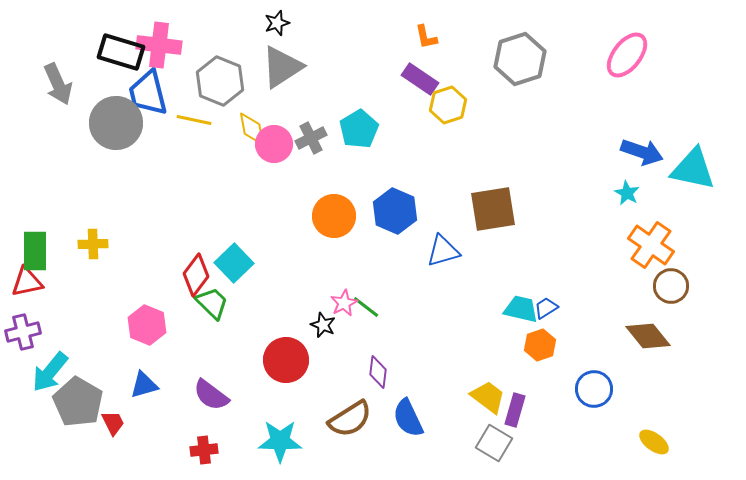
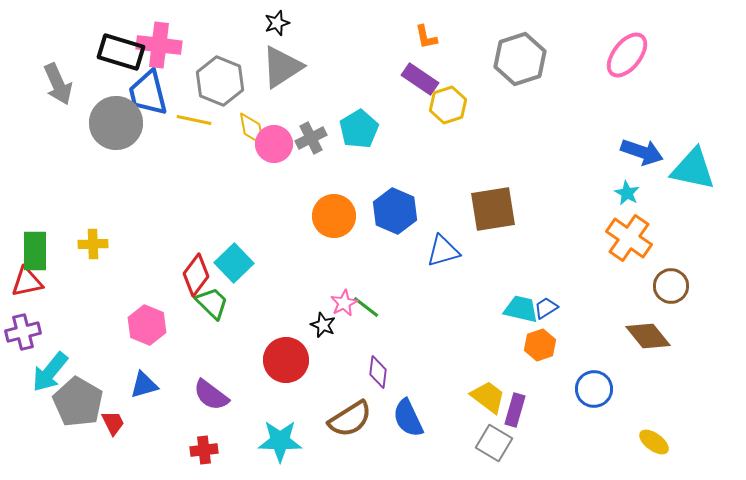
orange cross at (651, 245): moved 22 px left, 7 px up
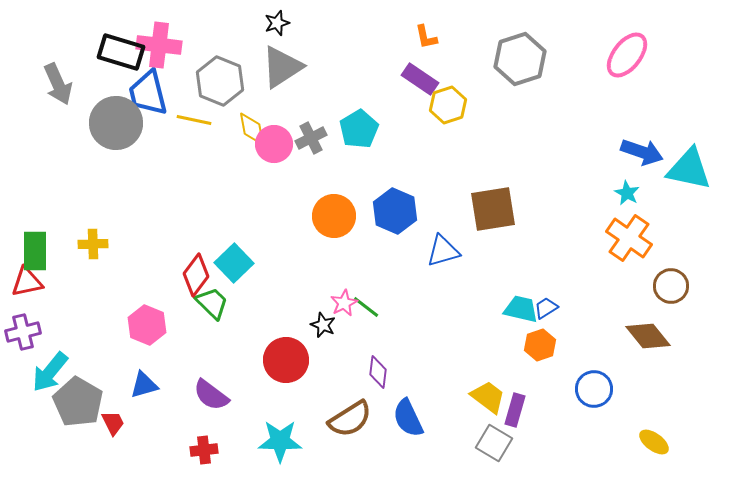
cyan triangle at (693, 169): moved 4 px left
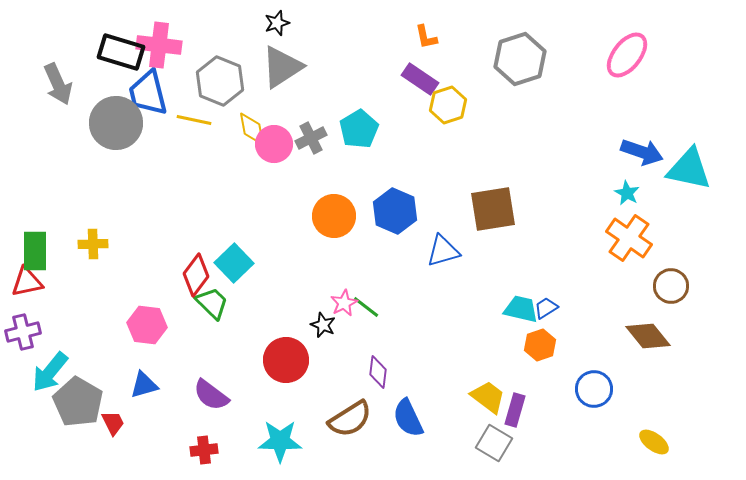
pink hexagon at (147, 325): rotated 15 degrees counterclockwise
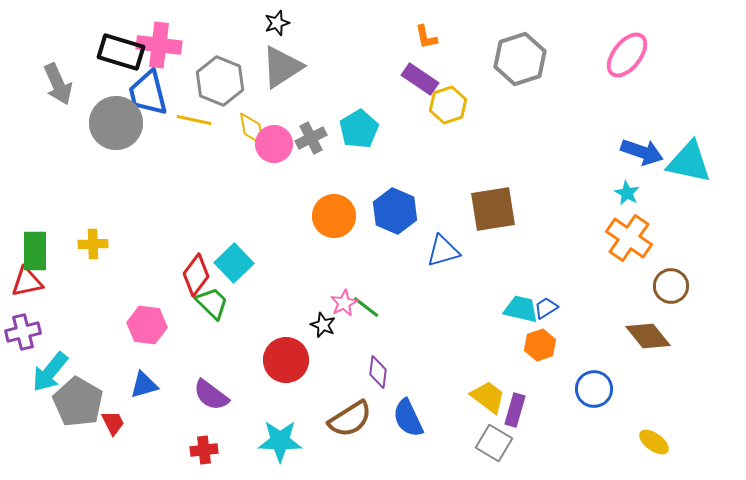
cyan triangle at (689, 169): moved 7 px up
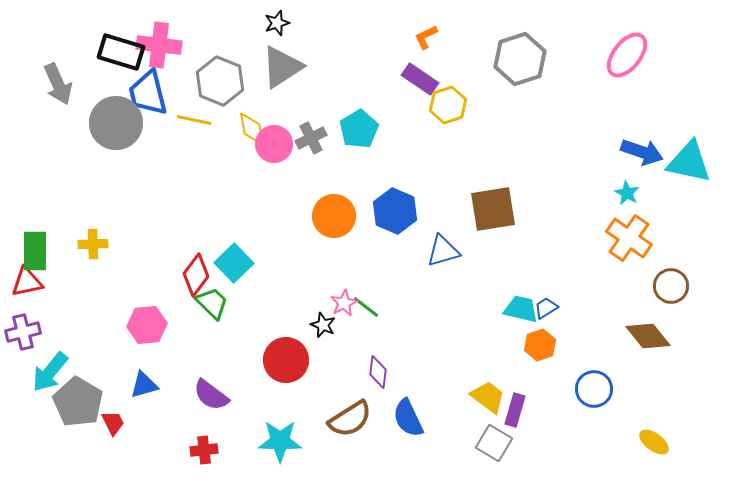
orange L-shape at (426, 37): rotated 76 degrees clockwise
pink hexagon at (147, 325): rotated 12 degrees counterclockwise
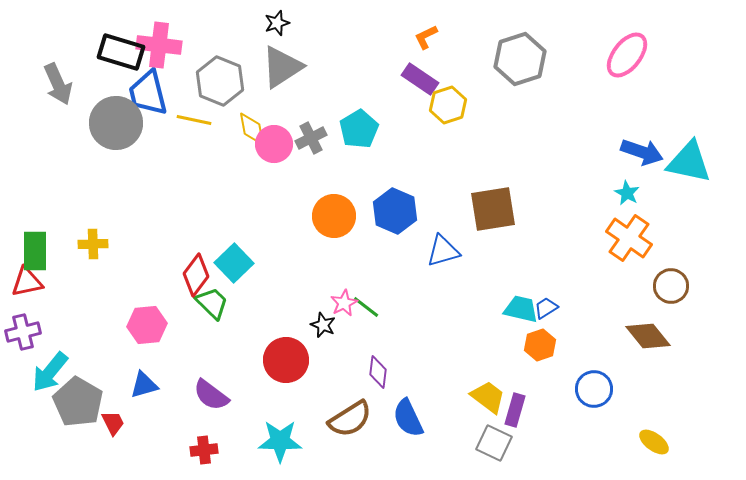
gray square at (494, 443): rotated 6 degrees counterclockwise
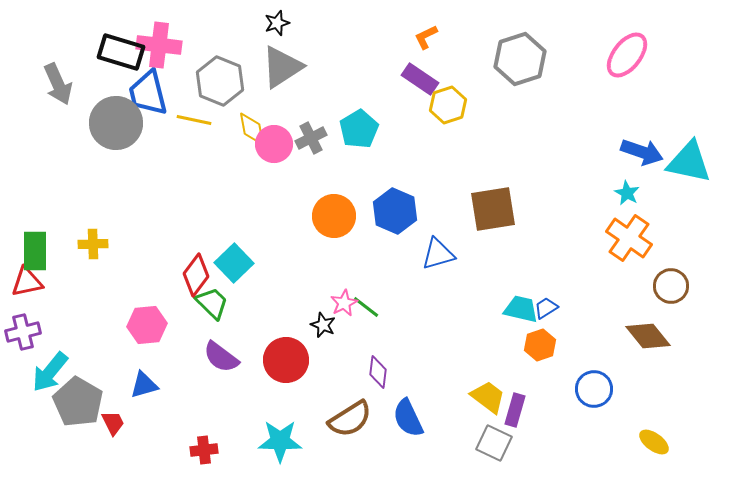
blue triangle at (443, 251): moved 5 px left, 3 px down
purple semicircle at (211, 395): moved 10 px right, 38 px up
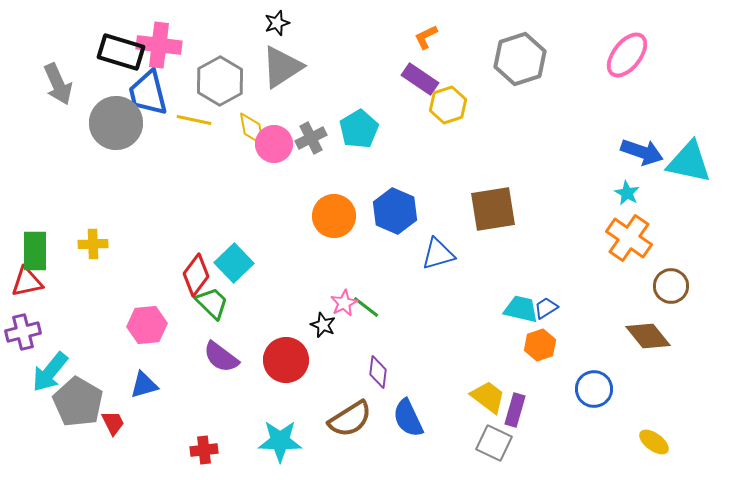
gray hexagon at (220, 81): rotated 9 degrees clockwise
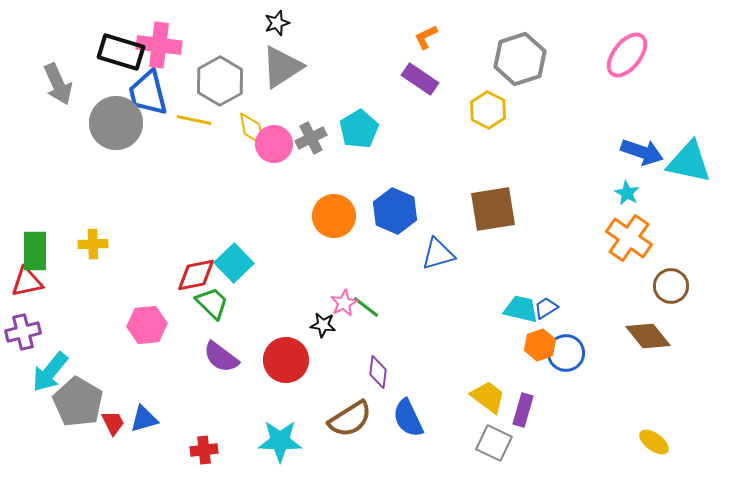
yellow hexagon at (448, 105): moved 40 px right, 5 px down; rotated 15 degrees counterclockwise
red diamond at (196, 275): rotated 42 degrees clockwise
black star at (323, 325): rotated 15 degrees counterclockwise
blue triangle at (144, 385): moved 34 px down
blue circle at (594, 389): moved 28 px left, 36 px up
purple rectangle at (515, 410): moved 8 px right
